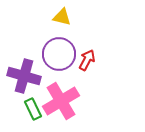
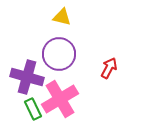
red arrow: moved 22 px right, 8 px down
purple cross: moved 3 px right, 1 px down
pink cross: moved 1 px left, 2 px up
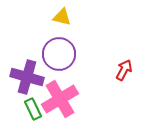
red arrow: moved 15 px right, 2 px down
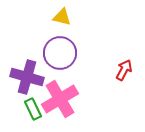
purple circle: moved 1 px right, 1 px up
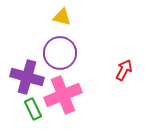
pink cross: moved 3 px right, 4 px up; rotated 9 degrees clockwise
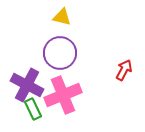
purple cross: moved 8 px down; rotated 12 degrees clockwise
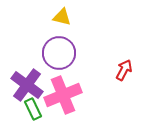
purple circle: moved 1 px left
purple cross: rotated 8 degrees clockwise
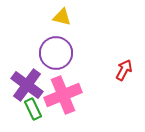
purple circle: moved 3 px left
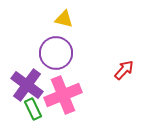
yellow triangle: moved 2 px right, 2 px down
red arrow: rotated 15 degrees clockwise
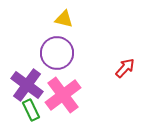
purple circle: moved 1 px right
red arrow: moved 1 px right, 2 px up
pink cross: rotated 15 degrees counterclockwise
green rectangle: moved 2 px left, 1 px down
